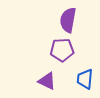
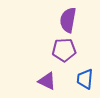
purple pentagon: moved 2 px right
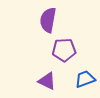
purple semicircle: moved 20 px left
blue trapezoid: rotated 65 degrees clockwise
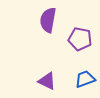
purple pentagon: moved 16 px right, 11 px up; rotated 15 degrees clockwise
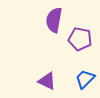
purple semicircle: moved 6 px right
blue trapezoid: rotated 25 degrees counterclockwise
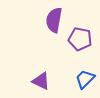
purple triangle: moved 6 px left
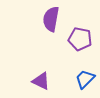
purple semicircle: moved 3 px left, 1 px up
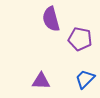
purple semicircle: rotated 25 degrees counterclockwise
purple triangle: rotated 24 degrees counterclockwise
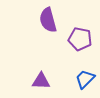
purple semicircle: moved 3 px left, 1 px down
